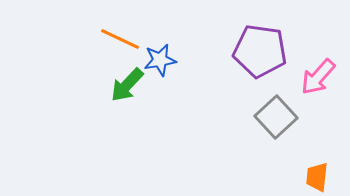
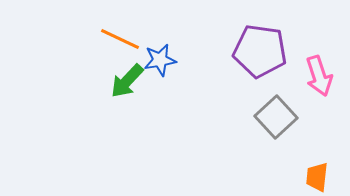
pink arrow: moved 1 px right, 1 px up; rotated 60 degrees counterclockwise
green arrow: moved 4 px up
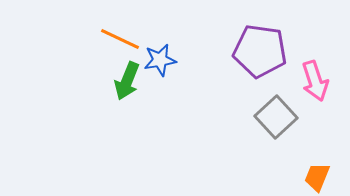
pink arrow: moved 4 px left, 5 px down
green arrow: rotated 21 degrees counterclockwise
orange trapezoid: rotated 16 degrees clockwise
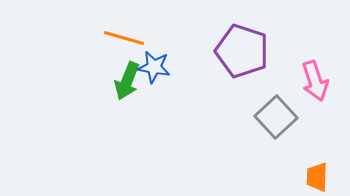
orange line: moved 4 px right, 1 px up; rotated 9 degrees counterclockwise
purple pentagon: moved 18 px left; rotated 10 degrees clockwise
blue star: moved 6 px left, 7 px down; rotated 20 degrees clockwise
orange trapezoid: rotated 20 degrees counterclockwise
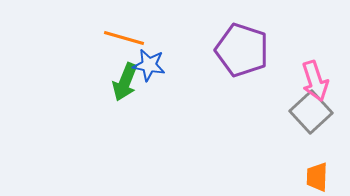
purple pentagon: moved 1 px up
blue star: moved 5 px left, 2 px up
green arrow: moved 2 px left, 1 px down
gray square: moved 35 px right, 5 px up
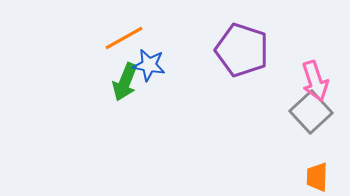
orange line: rotated 45 degrees counterclockwise
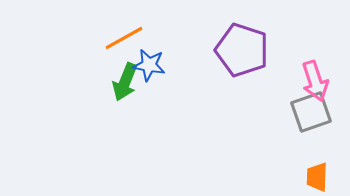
gray square: rotated 24 degrees clockwise
